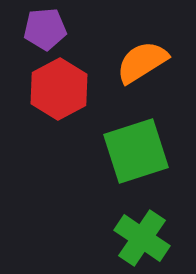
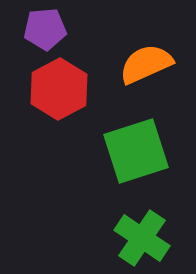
orange semicircle: moved 4 px right, 2 px down; rotated 8 degrees clockwise
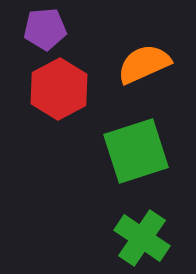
orange semicircle: moved 2 px left
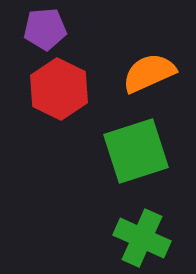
orange semicircle: moved 5 px right, 9 px down
red hexagon: rotated 6 degrees counterclockwise
green cross: rotated 10 degrees counterclockwise
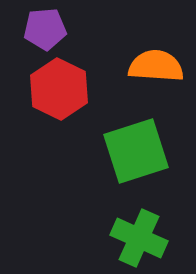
orange semicircle: moved 7 px right, 7 px up; rotated 28 degrees clockwise
green cross: moved 3 px left
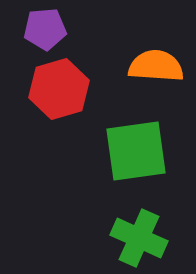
red hexagon: rotated 18 degrees clockwise
green square: rotated 10 degrees clockwise
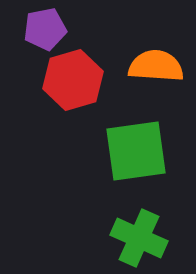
purple pentagon: rotated 6 degrees counterclockwise
red hexagon: moved 14 px right, 9 px up
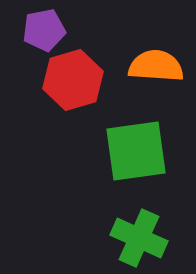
purple pentagon: moved 1 px left, 1 px down
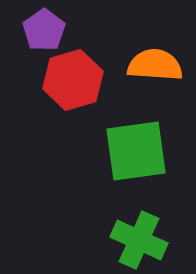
purple pentagon: rotated 24 degrees counterclockwise
orange semicircle: moved 1 px left, 1 px up
green cross: moved 2 px down
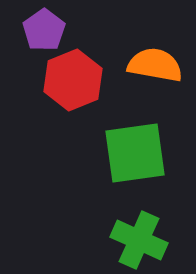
orange semicircle: rotated 6 degrees clockwise
red hexagon: rotated 6 degrees counterclockwise
green square: moved 1 px left, 2 px down
